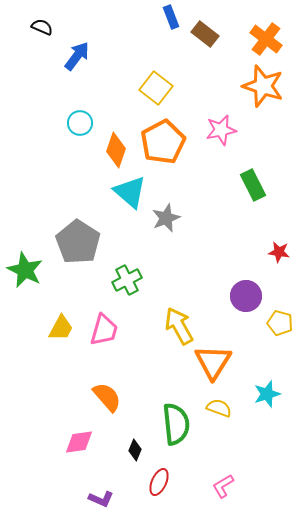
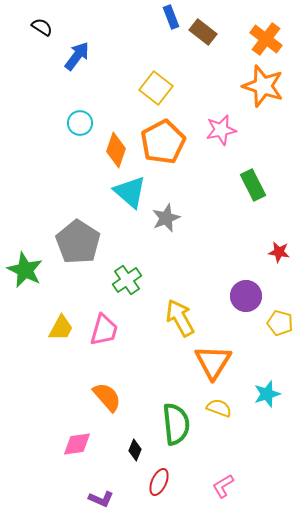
black semicircle: rotated 10 degrees clockwise
brown rectangle: moved 2 px left, 2 px up
green cross: rotated 8 degrees counterclockwise
yellow arrow: moved 1 px right, 8 px up
pink diamond: moved 2 px left, 2 px down
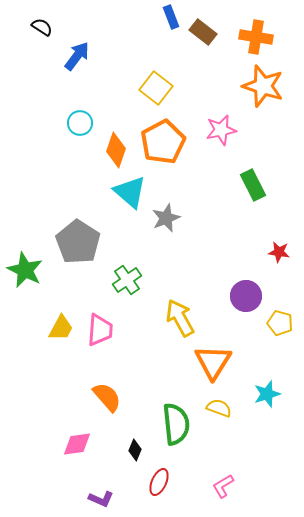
orange cross: moved 10 px left, 2 px up; rotated 28 degrees counterclockwise
pink trapezoid: moved 4 px left; rotated 12 degrees counterclockwise
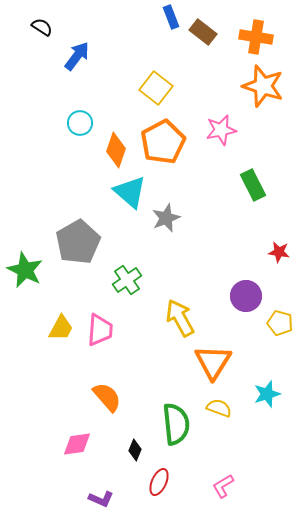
gray pentagon: rotated 9 degrees clockwise
